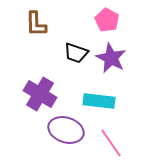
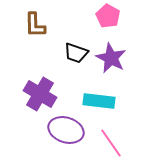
pink pentagon: moved 1 px right, 4 px up
brown L-shape: moved 1 px left, 1 px down
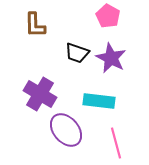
black trapezoid: moved 1 px right
purple ellipse: rotated 32 degrees clockwise
pink line: moved 5 px right; rotated 20 degrees clockwise
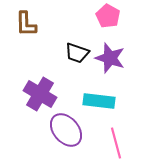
brown L-shape: moved 9 px left, 1 px up
purple star: moved 1 px left; rotated 8 degrees counterclockwise
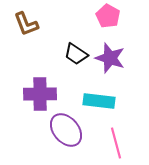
brown L-shape: rotated 20 degrees counterclockwise
black trapezoid: moved 1 px left, 1 px down; rotated 15 degrees clockwise
purple cross: rotated 32 degrees counterclockwise
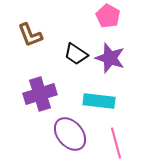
brown L-shape: moved 4 px right, 11 px down
purple cross: rotated 16 degrees counterclockwise
purple ellipse: moved 4 px right, 4 px down
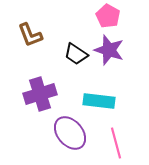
purple star: moved 1 px left, 8 px up
purple ellipse: moved 1 px up
